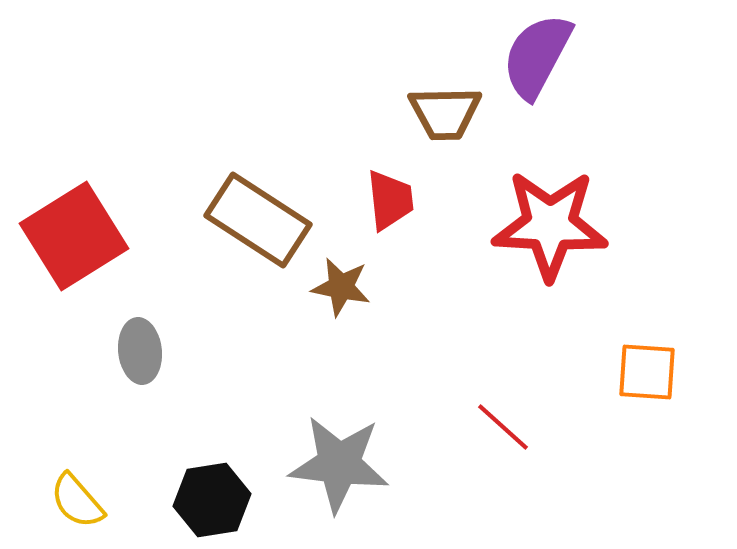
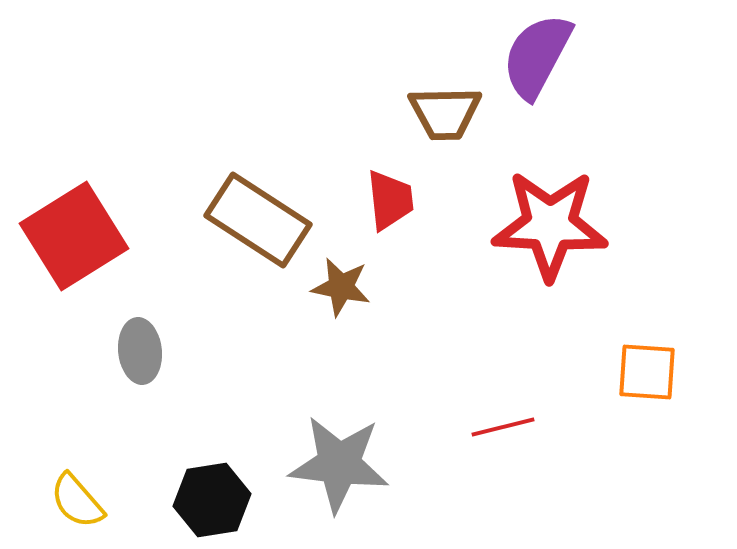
red line: rotated 56 degrees counterclockwise
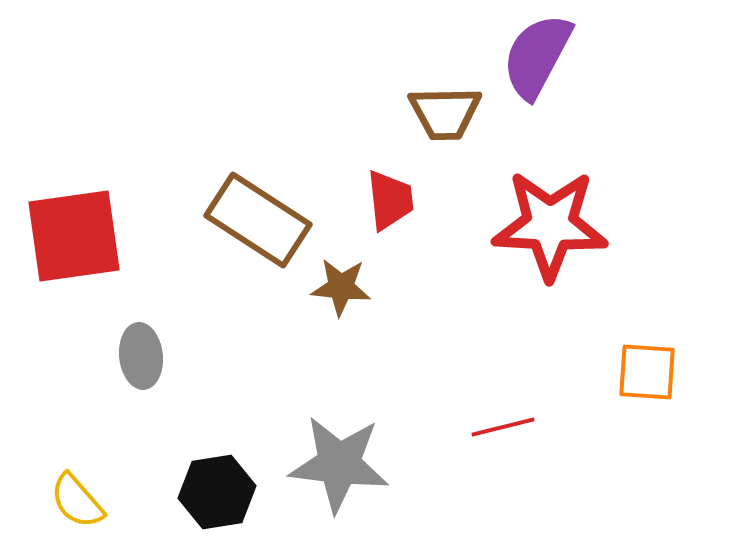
red square: rotated 24 degrees clockwise
brown star: rotated 6 degrees counterclockwise
gray ellipse: moved 1 px right, 5 px down
black hexagon: moved 5 px right, 8 px up
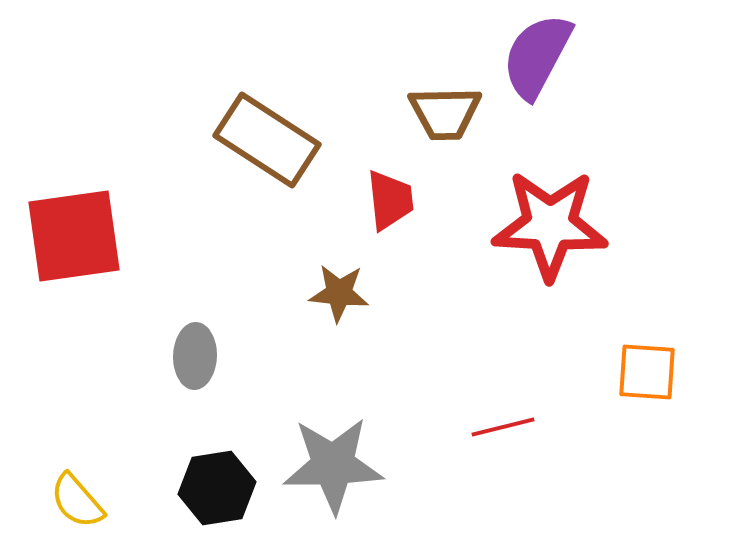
brown rectangle: moved 9 px right, 80 px up
brown star: moved 2 px left, 6 px down
gray ellipse: moved 54 px right; rotated 8 degrees clockwise
gray star: moved 6 px left, 1 px down; rotated 8 degrees counterclockwise
black hexagon: moved 4 px up
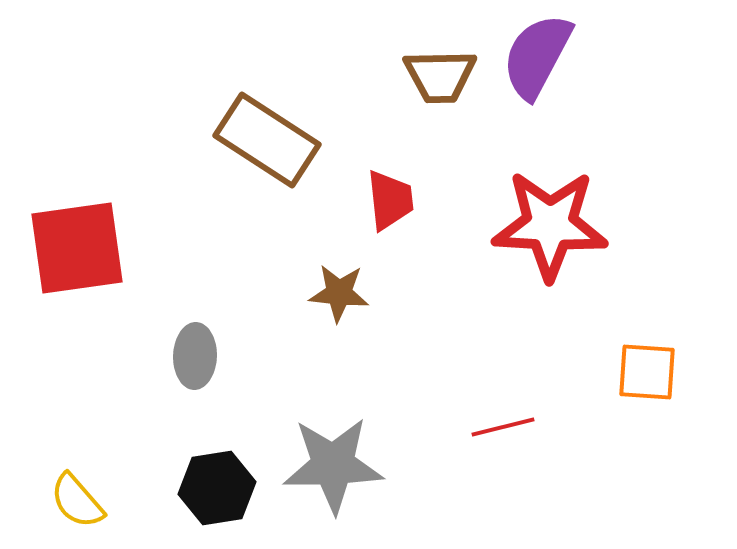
brown trapezoid: moved 5 px left, 37 px up
red square: moved 3 px right, 12 px down
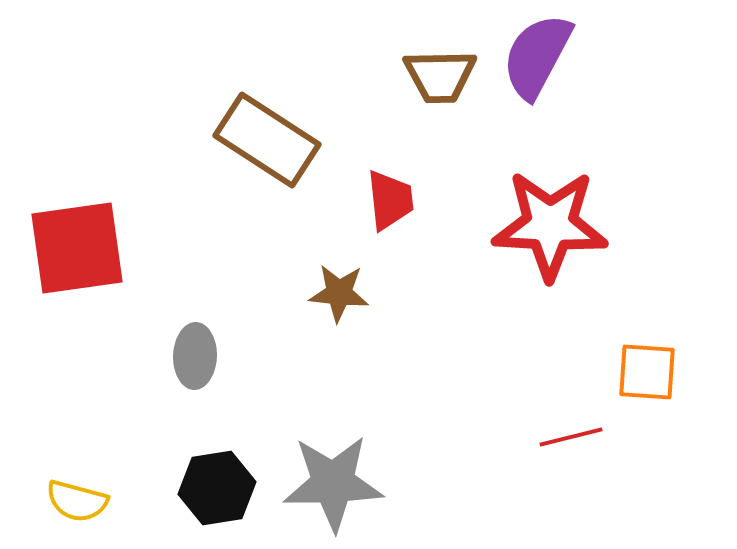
red line: moved 68 px right, 10 px down
gray star: moved 18 px down
yellow semicircle: rotated 34 degrees counterclockwise
